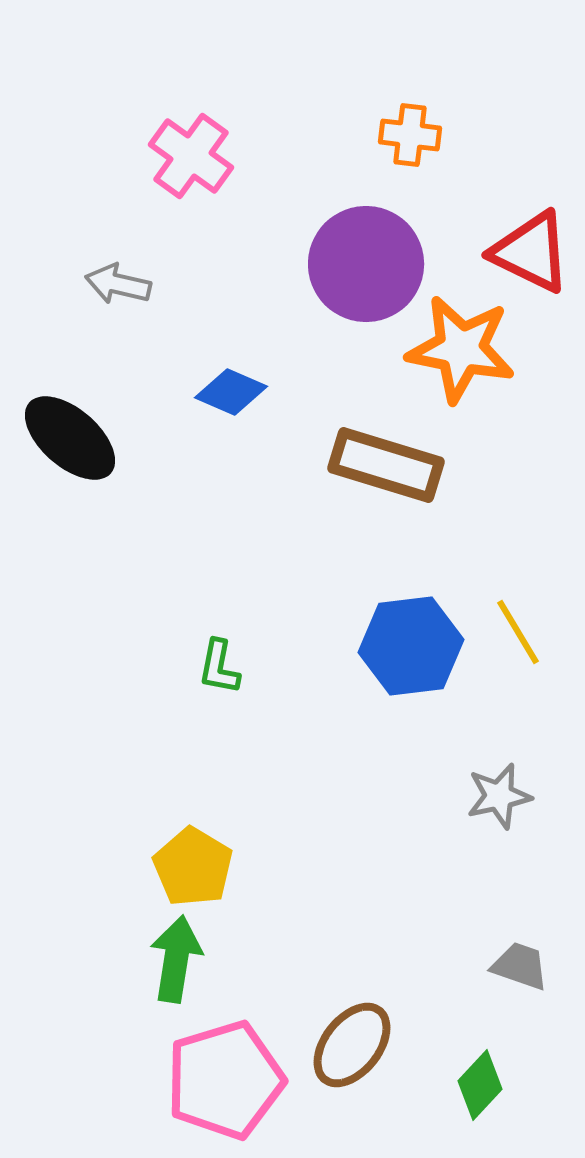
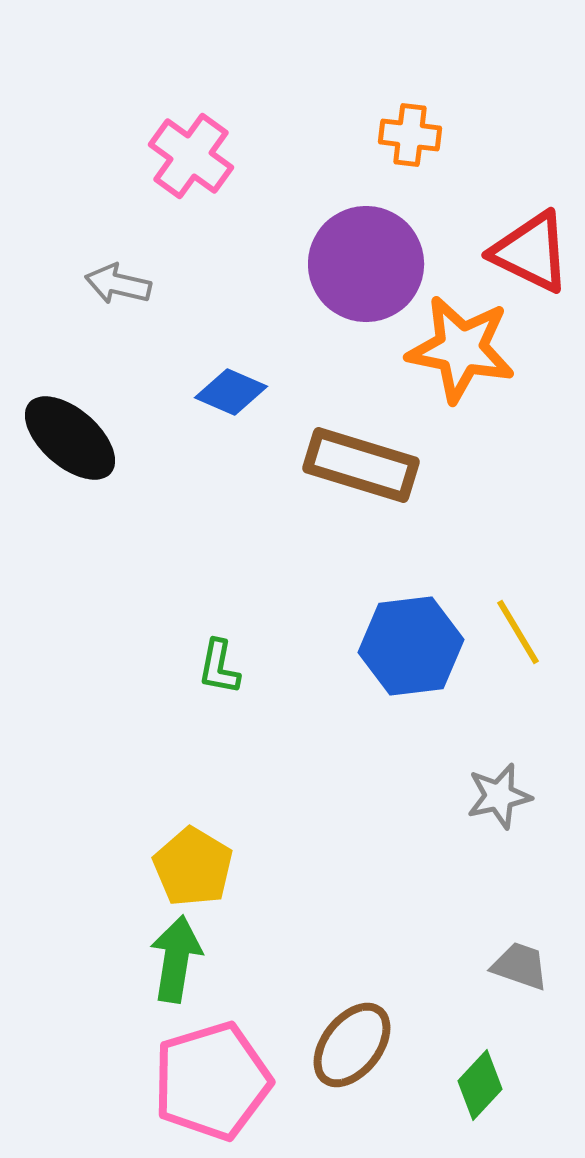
brown rectangle: moved 25 px left
pink pentagon: moved 13 px left, 1 px down
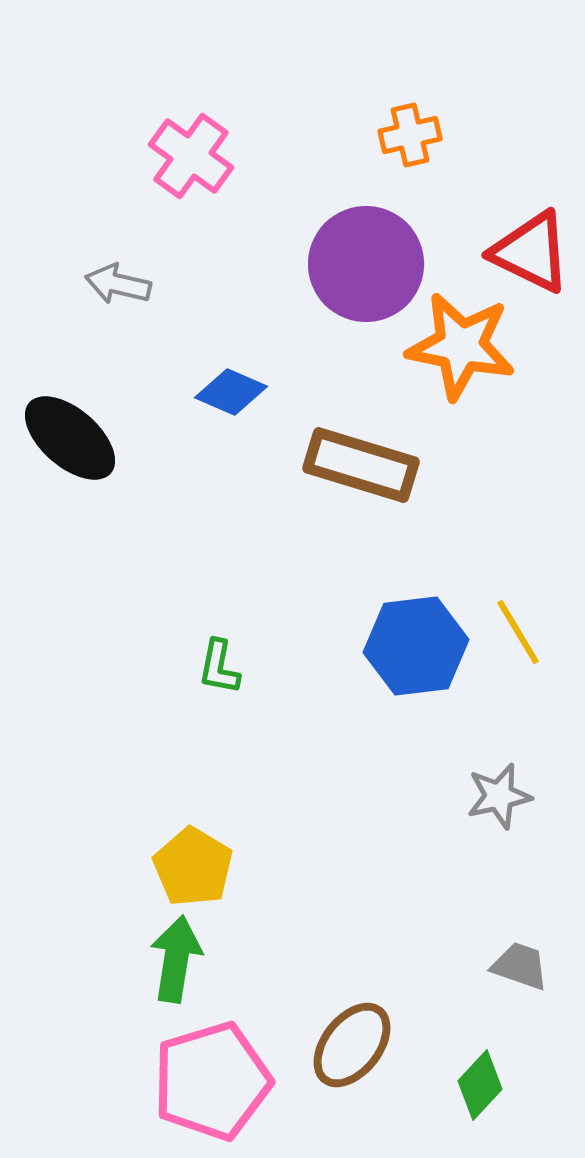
orange cross: rotated 20 degrees counterclockwise
orange star: moved 3 px up
blue hexagon: moved 5 px right
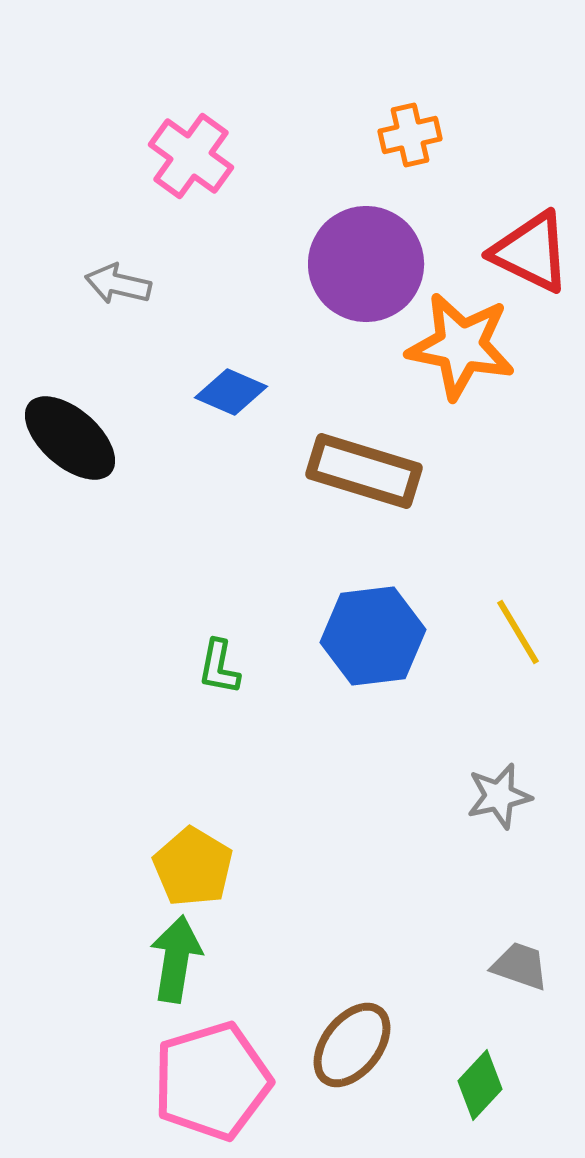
brown rectangle: moved 3 px right, 6 px down
blue hexagon: moved 43 px left, 10 px up
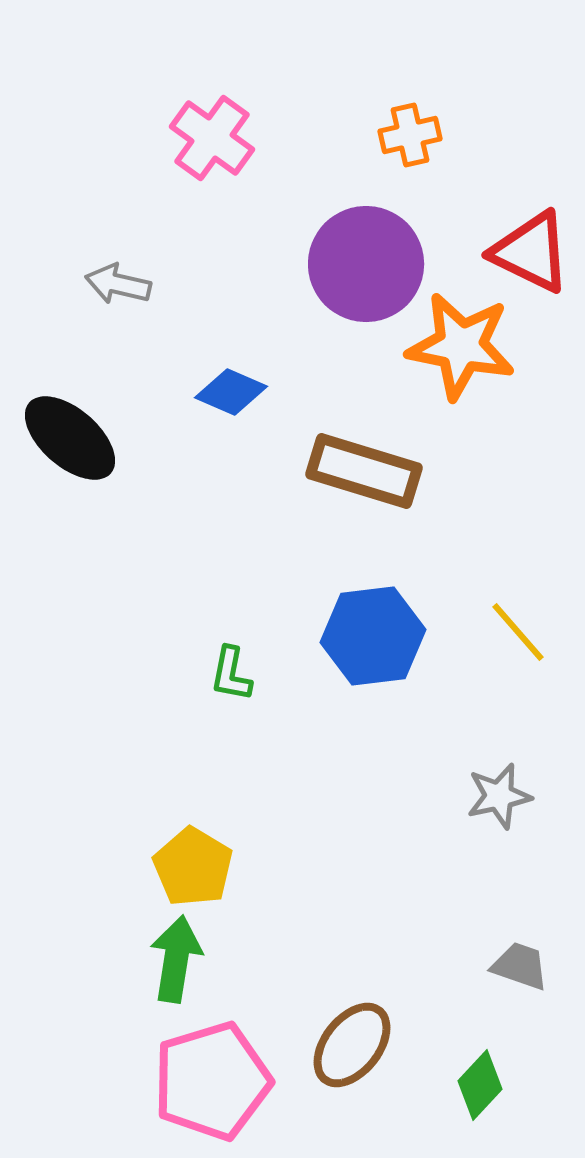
pink cross: moved 21 px right, 18 px up
yellow line: rotated 10 degrees counterclockwise
green L-shape: moved 12 px right, 7 px down
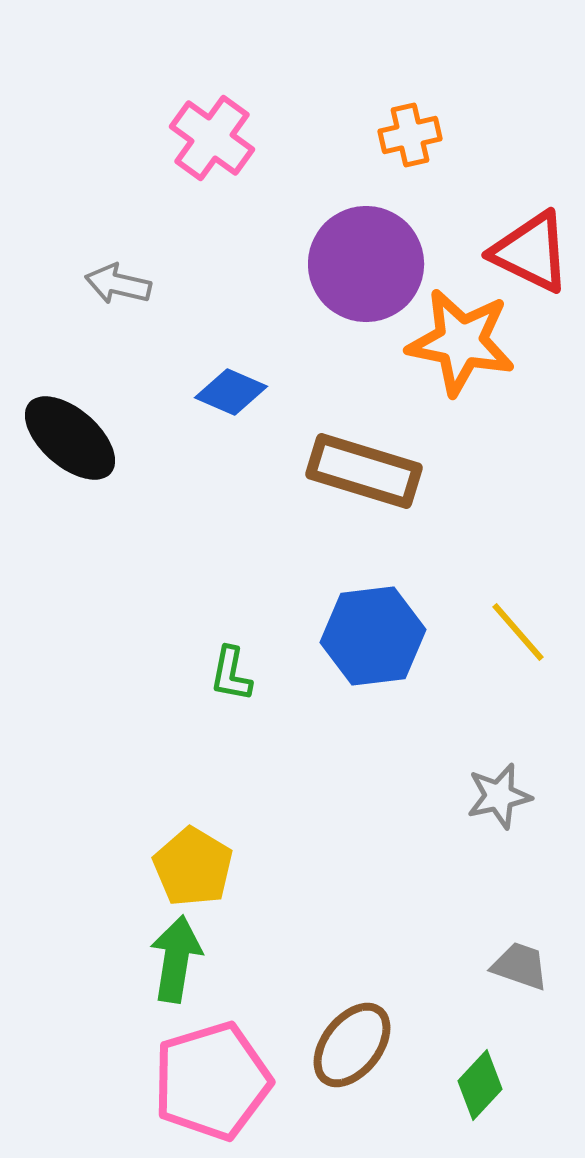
orange star: moved 4 px up
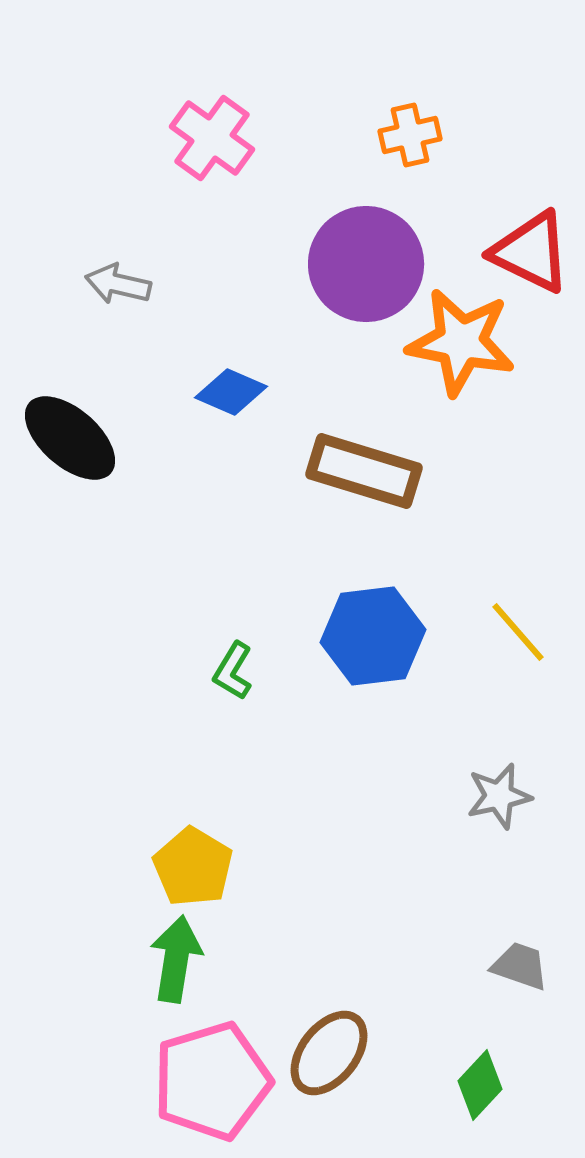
green L-shape: moved 2 px right, 3 px up; rotated 20 degrees clockwise
brown ellipse: moved 23 px left, 8 px down
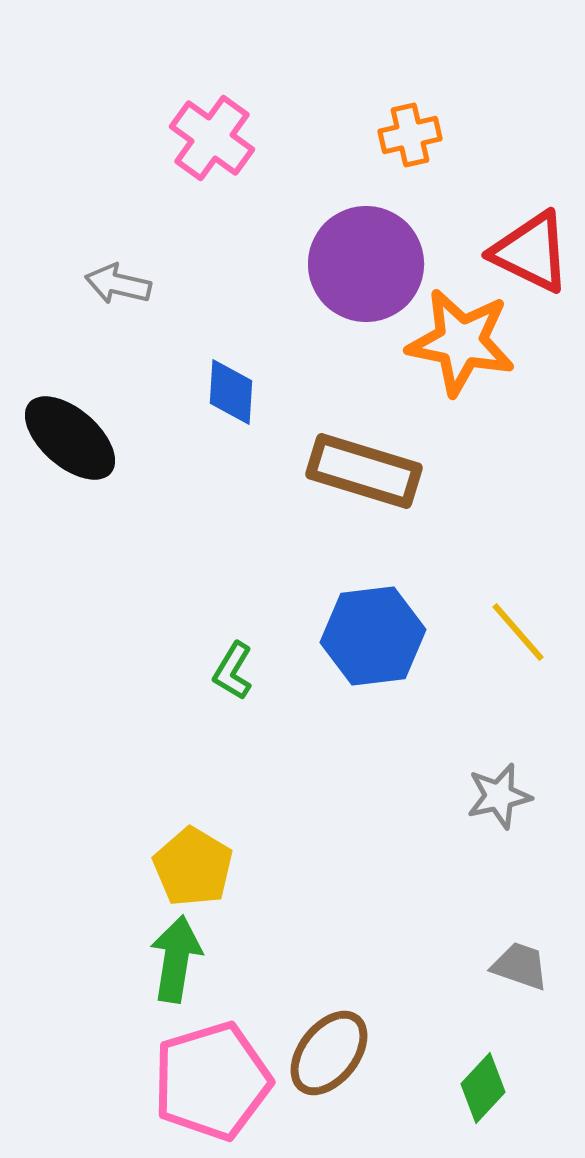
blue diamond: rotated 70 degrees clockwise
green diamond: moved 3 px right, 3 px down
